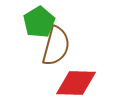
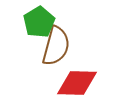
red diamond: moved 1 px right
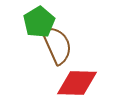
brown semicircle: moved 1 px right, 1 px up; rotated 39 degrees counterclockwise
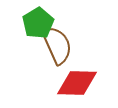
green pentagon: moved 1 px left, 1 px down
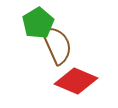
red diamond: moved 1 px left, 2 px up; rotated 21 degrees clockwise
